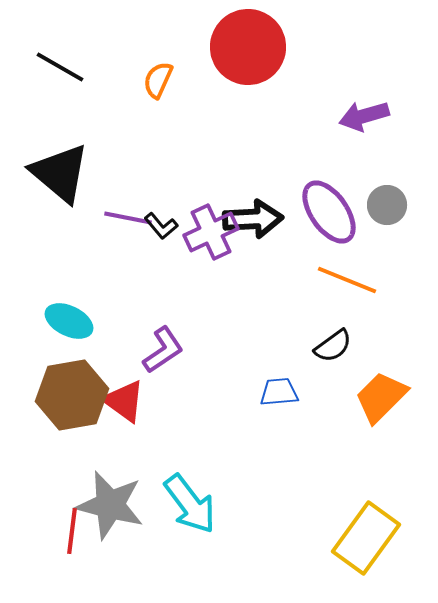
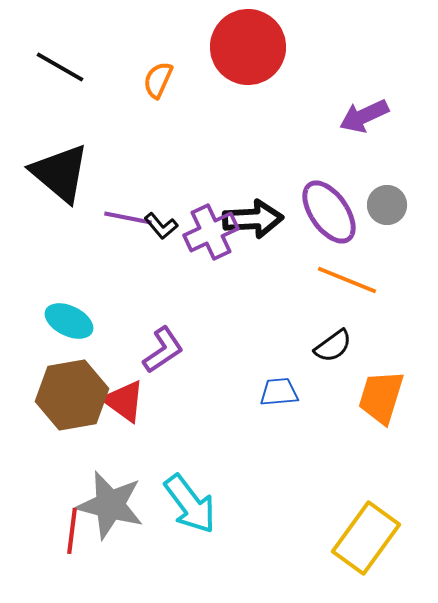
purple arrow: rotated 9 degrees counterclockwise
orange trapezoid: rotated 28 degrees counterclockwise
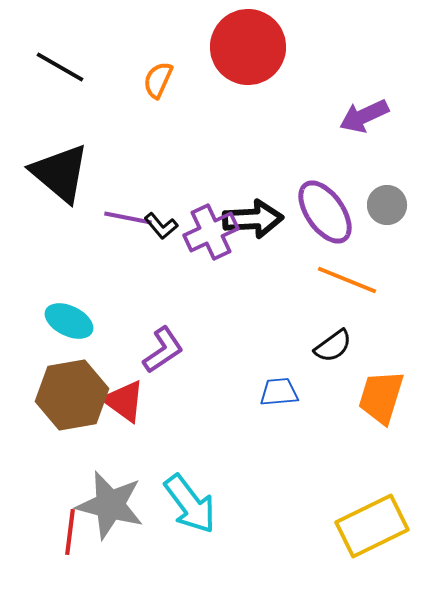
purple ellipse: moved 4 px left
red line: moved 2 px left, 1 px down
yellow rectangle: moved 6 px right, 12 px up; rotated 28 degrees clockwise
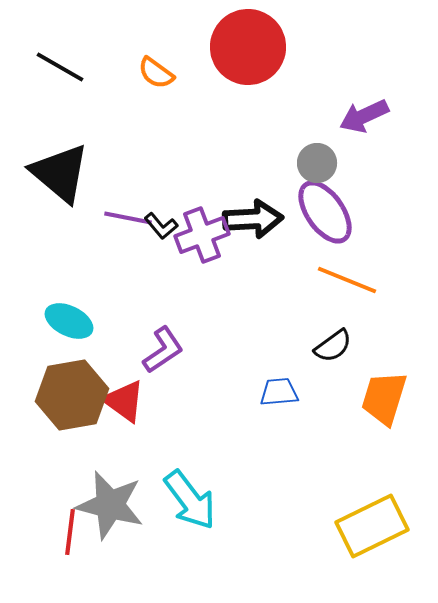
orange semicircle: moved 2 px left, 7 px up; rotated 78 degrees counterclockwise
gray circle: moved 70 px left, 42 px up
purple cross: moved 9 px left, 3 px down; rotated 4 degrees clockwise
orange trapezoid: moved 3 px right, 1 px down
cyan arrow: moved 4 px up
